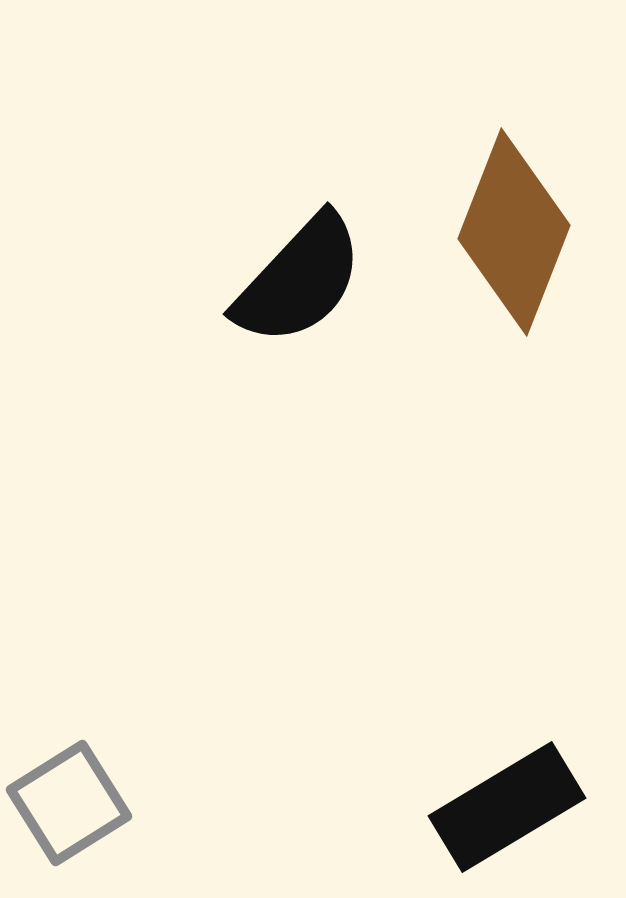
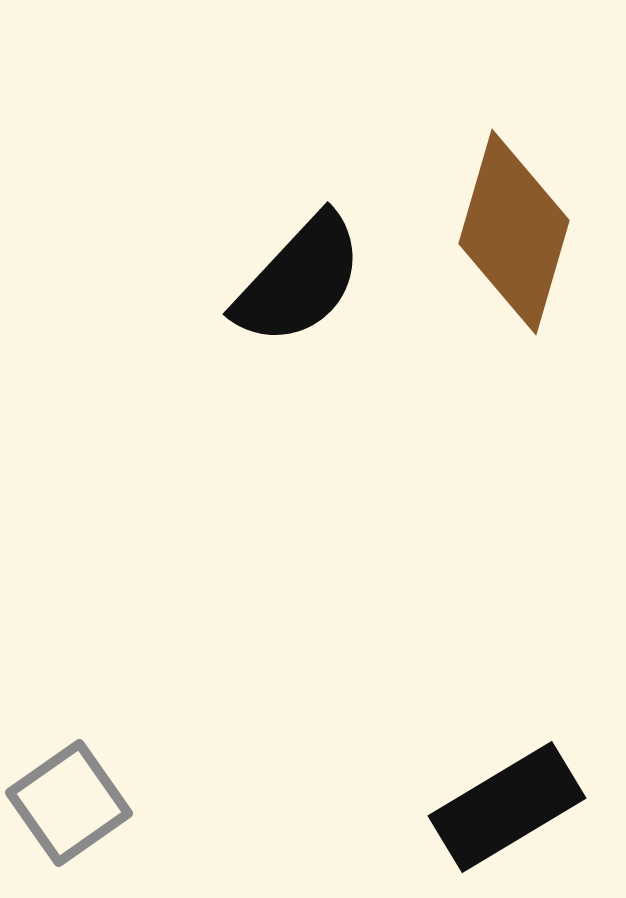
brown diamond: rotated 5 degrees counterclockwise
gray square: rotated 3 degrees counterclockwise
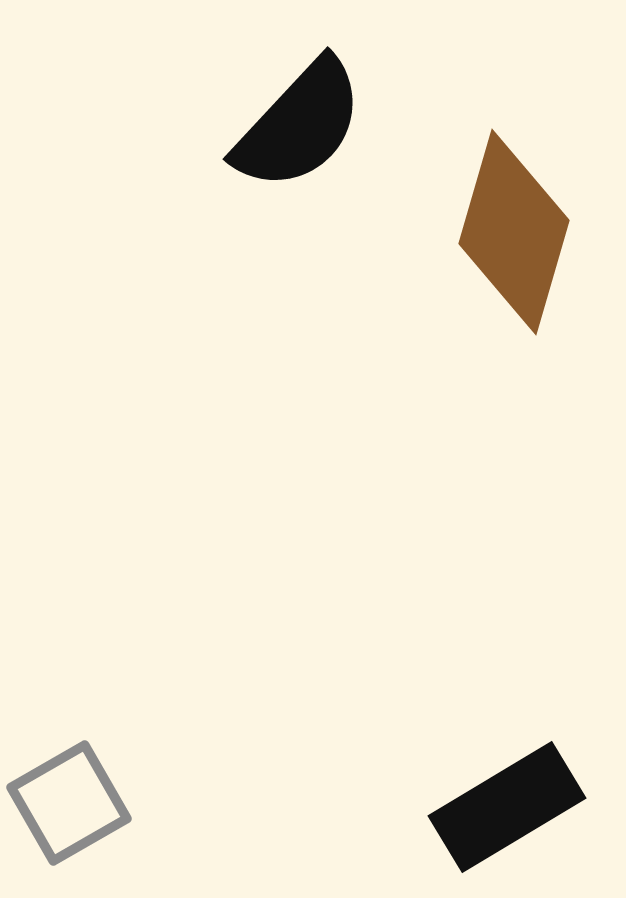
black semicircle: moved 155 px up
gray square: rotated 5 degrees clockwise
